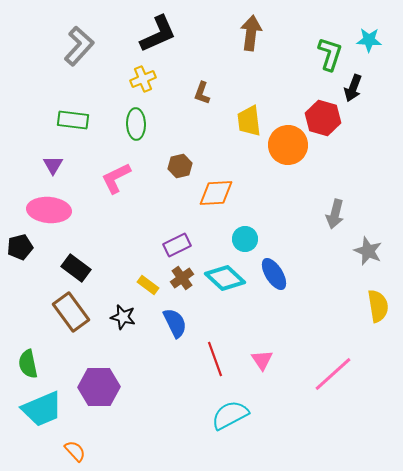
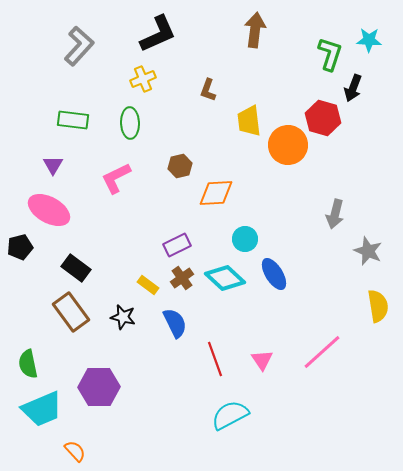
brown arrow: moved 4 px right, 3 px up
brown L-shape: moved 6 px right, 3 px up
green ellipse: moved 6 px left, 1 px up
pink ellipse: rotated 24 degrees clockwise
pink line: moved 11 px left, 22 px up
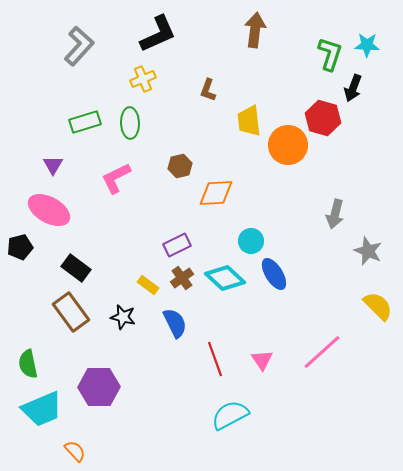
cyan star: moved 2 px left, 5 px down
green rectangle: moved 12 px right, 2 px down; rotated 24 degrees counterclockwise
cyan circle: moved 6 px right, 2 px down
yellow semicircle: rotated 36 degrees counterclockwise
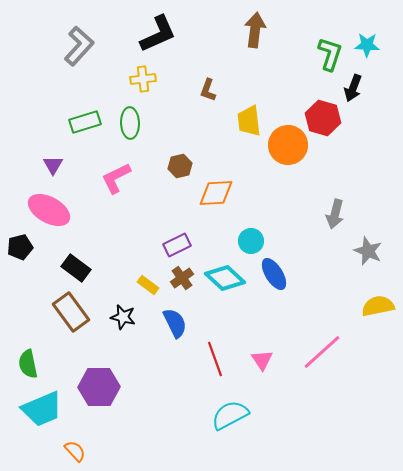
yellow cross: rotated 15 degrees clockwise
yellow semicircle: rotated 56 degrees counterclockwise
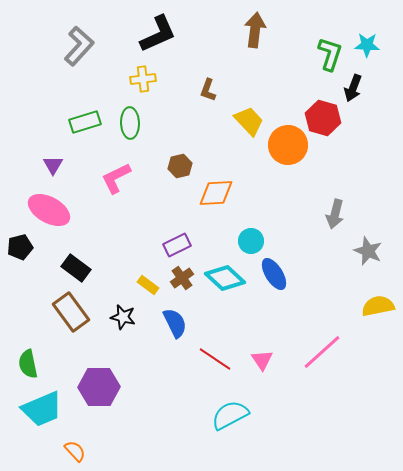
yellow trapezoid: rotated 144 degrees clockwise
red line: rotated 36 degrees counterclockwise
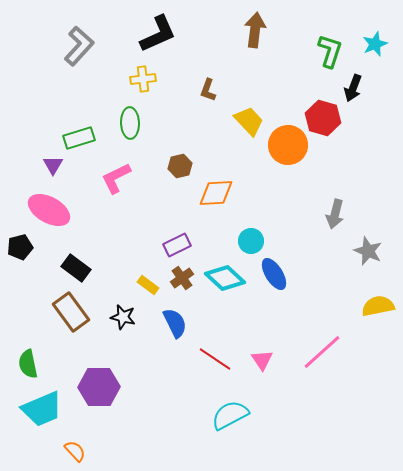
cyan star: moved 8 px right, 1 px up; rotated 25 degrees counterclockwise
green L-shape: moved 3 px up
green rectangle: moved 6 px left, 16 px down
